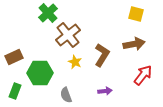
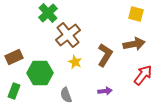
brown L-shape: moved 3 px right
green rectangle: moved 1 px left
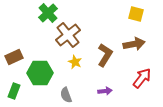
red arrow: moved 1 px left, 3 px down
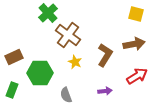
brown cross: rotated 15 degrees counterclockwise
red arrow: moved 5 px left, 2 px up; rotated 20 degrees clockwise
green rectangle: moved 2 px left, 1 px up
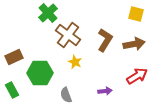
brown L-shape: moved 15 px up
green rectangle: rotated 49 degrees counterclockwise
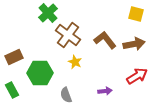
brown L-shape: rotated 70 degrees counterclockwise
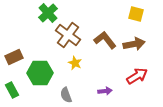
yellow star: moved 1 px down
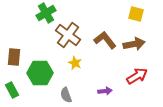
green cross: moved 2 px left; rotated 12 degrees clockwise
brown rectangle: rotated 60 degrees counterclockwise
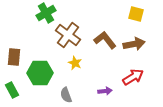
red arrow: moved 4 px left, 1 px down
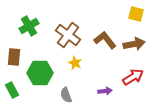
green cross: moved 17 px left, 13 px down
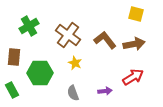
gray semicircle: moved 7 px right, 2 px up
